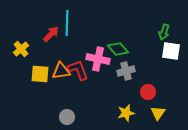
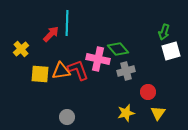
white square: rotated 24 degrees counterclockwise
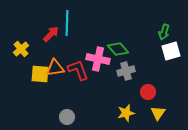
orange triangle: moved 6 px left, 3 px up
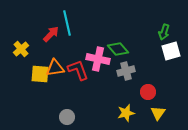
cyan line: rotated 15 degrees counterclockwise
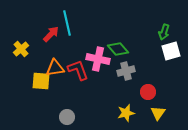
yellow square: moved 1 px right, 7 px down
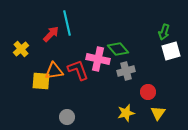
orange triangle: moved 1 px left, 3 px down
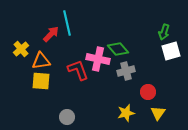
orange triangle: moved 13 px left, 10 px up
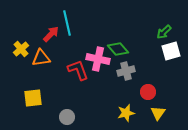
green arrow: rotated 28 degrees clockwise
orange triangle: moved 3 px up
yellow square: moved 8 px left, 17 px down; rotated 12 degrees counterclockwise
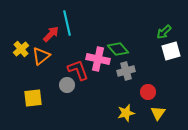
orange triangle: moved 2 px up; rotated 30 degrees counterclockwise
gray circle: moved 32 px up
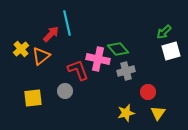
gray circle: moved 2 px left, 6 px down
